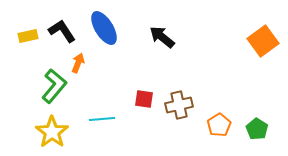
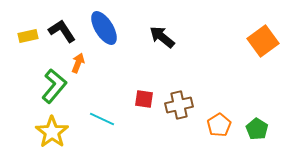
cyan line: rotated 30 degrees clockwise
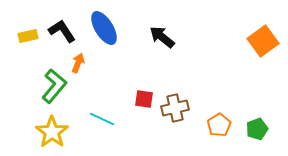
brown cross: moved 4 px left, 3 px down
green pentagon: rotated 20 degrees clockwise
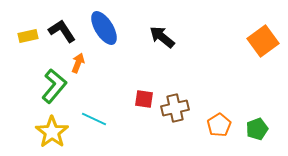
cyan line: moved 8 px left
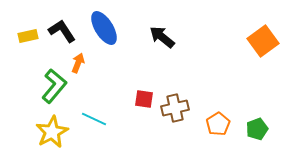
orange pentagon: moved 1 px left, 1 px up
yellow star: rotated 8 degrees clockwise
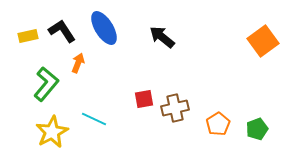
green L-shape: moved 8 px left, 2 px up
red square: rotated 18 degrees counterclockwise
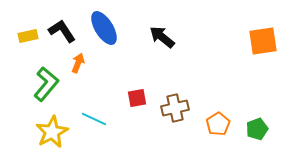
orange square: rotated 28 degrees clockwise
red square: moved 7 px left, 1 px up
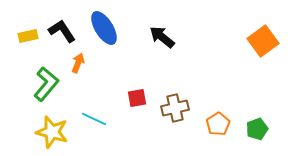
orange square: rotated 28 degrees counterclockwise
yellow star: rotated 28 degrees counterclockwise
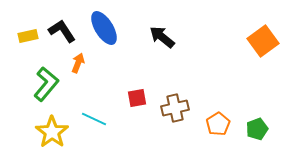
yellow star: rotated 20 degrees clockwise
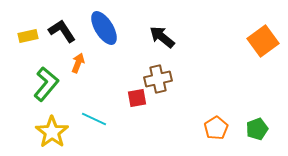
brown cross: moved 17 px left, 29 px up
orange pentagon: moved 2 px left, 4 px down
